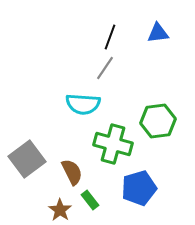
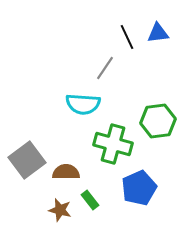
black line: moved 17 px right; rotated 45 degrees counterclockwise
gray square: moved 1 px down
brown semicircle: moved 6 px left; rotated 64 degrees counterclockwise
blue pentagon: rotated 8 degrees counterclockwise
brown star: rotated 20 degrees counterclockwise
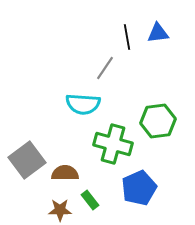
black line: rotated 15 degrees clockwise
brown semicircle: moved 1 px left, 1 px down
brown star: rotated 15 degrees counterclockwise
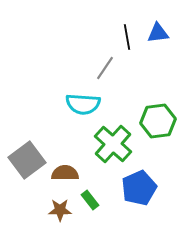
green cross: rotated 27 degrees clockwise
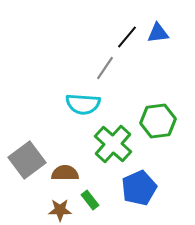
black line: rotated 50 degrees clockwise
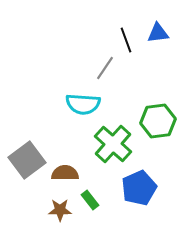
black line: moved 1 px left, 3 px down; rotated 60 degrees counterclockwise
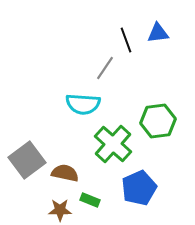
brown semicircle: rotated 12 degrees clockwise
green rectangle: rotated 30 degrees counterclockwise
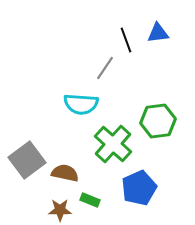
cyan semicircle: moved 2 px left
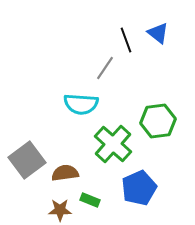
blue triangle: rotated 45 degrees clockwise
brown semicircle: rotated 20 degrees counterclockwise
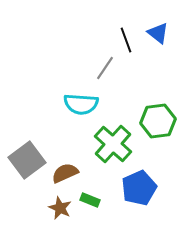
brown semicircle: rotated 16 degrees counterclockwise
brown star: moved 2 px up; rotated 25 degrees clockwise
